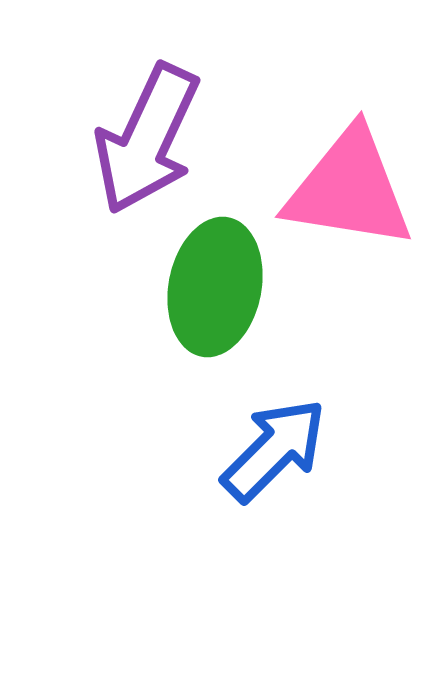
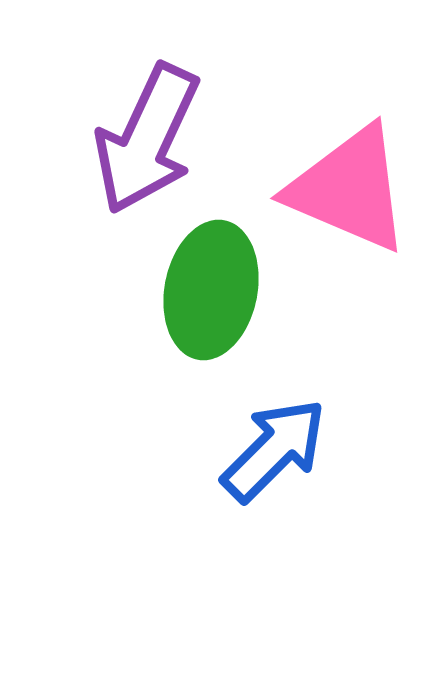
pink triangle: rotated 14 degrees clockwise
green ellipse: moved 4 px left, 3 px down
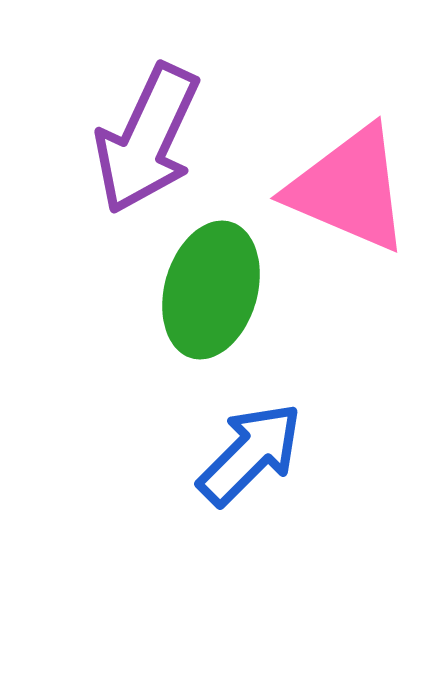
green ellipse: rotated 5 degrees clockwise
blue arrow: moved 24 px left, 4 px down
